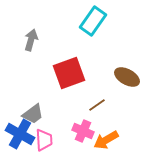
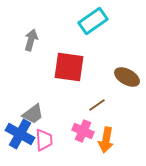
cyan rectangle: rotated 20 degrees clockwise
red square: moved 6 px up; rotated 28 degrees clockwise
orange arrow: rotated 50 degrees counterclockwise
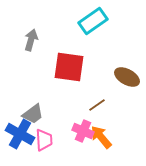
orange arrow: moved 5 px left, 3 px up; rotated 130 degrees clockwise
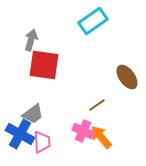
red square: moved 25 px left, 2 px up
brown ellipse: rotated 25 degrees clockwise
pink trapezoid: moved 2 px left, 2 px down
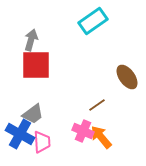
red square: moved 8 px left; rotated 8 degrees counterclockwise
